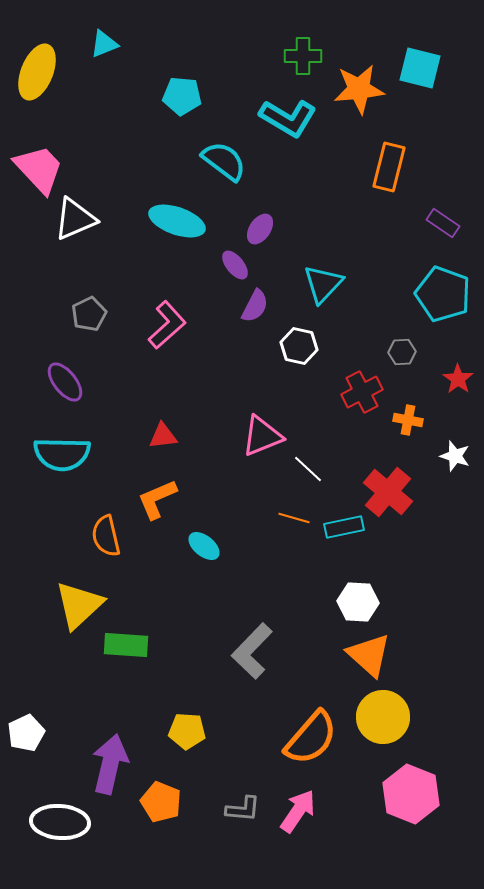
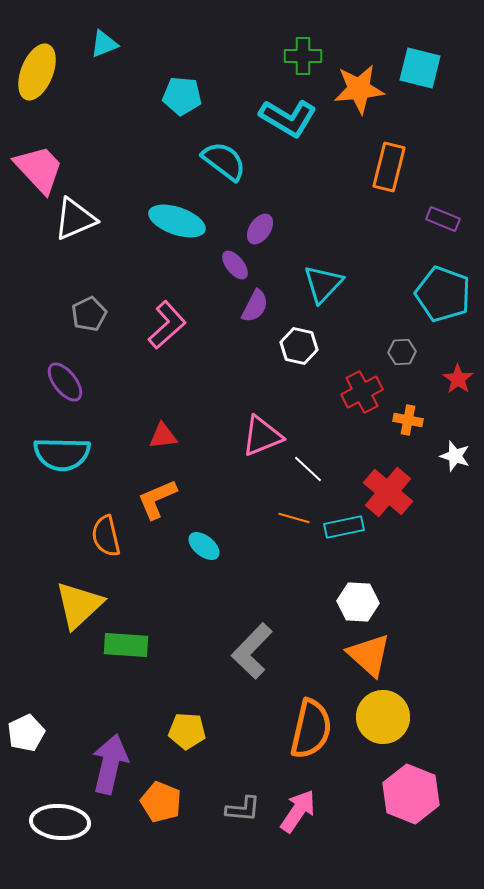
purple rectangle at (443, 223): moved 4 px up; rotated 12 degrees counterclockwise
orange semicircle at (311, 738): moved 9 px up; rotated 28 degrees counterclockwise
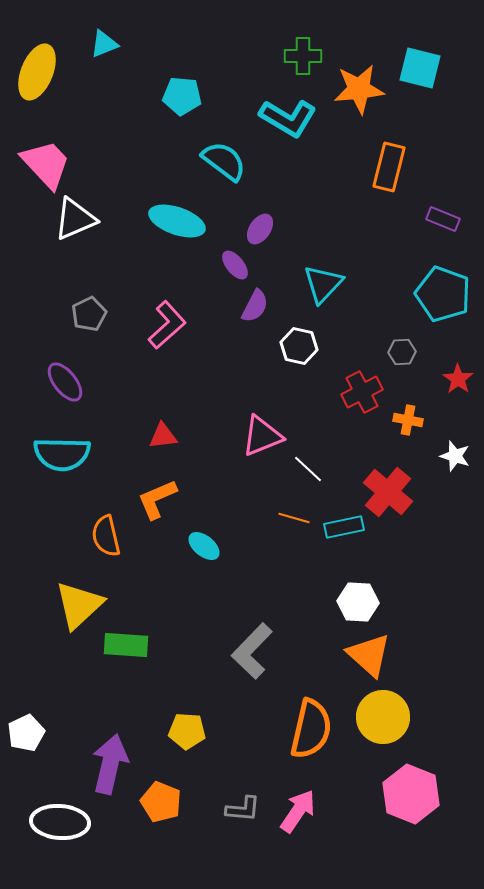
pink trapezoid at (39, 169): moved 7 px right, 5 px up
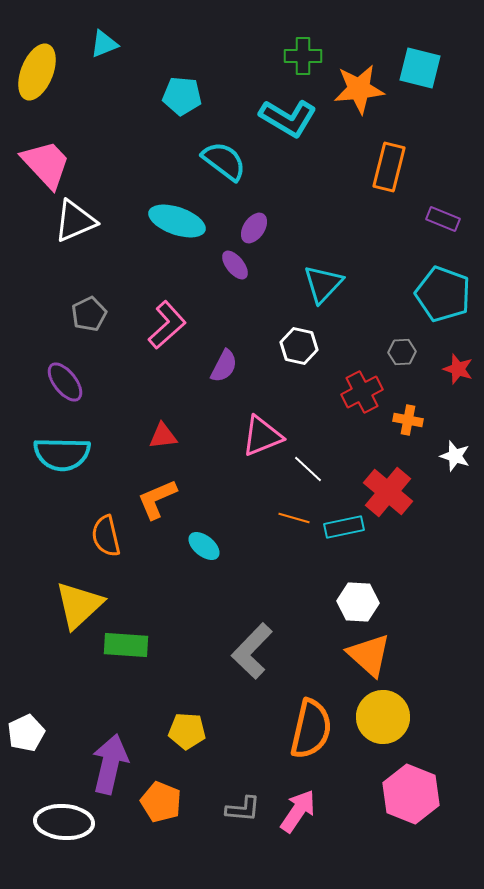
white triangle at (75, 219): moved 2 px down
purple ellipse at (260, 229): moved 6 px left, 1 px up
purple semicircle at (255, 306): moved 31 px left, 60 px down
red star at (458, 379): moved 10 px up; rotated 16 degrees counterclockwise
white ellipse at (60, 822): moved 4 px right
